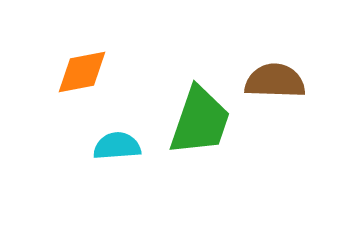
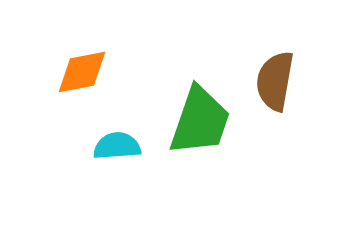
brown semicircle: rotated 82 degrees counterclockwise
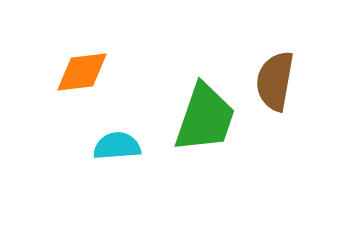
orange diamond: rotated 4 degrees clockwise
green trapezoid: moved 5 px right, 3 px up
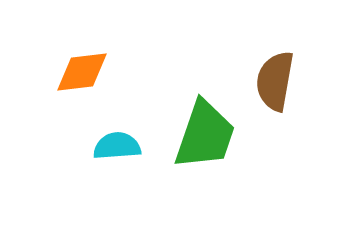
green trapezoid: moved 17 px down
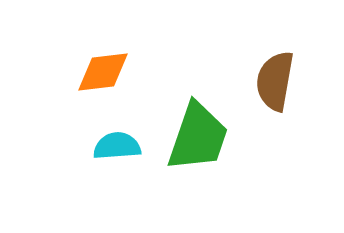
orange diamond: moved 21 px right
green trapezoid: moved 7 px left, 2 px down
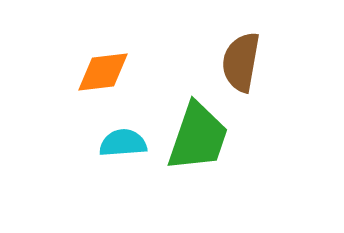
brown semicircle: moved 34 px left, 19 px up
cyan semicircle: moved 6 px right, 3 px up
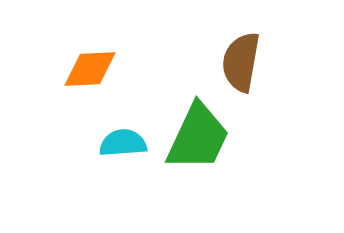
orange diamond: moved 13 px left, 3 px up; rotated 4 degrees clockwise
green trapezoid: rotated 6 degrees clockwise
